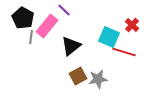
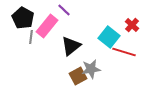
cyan square: rotated 15 degrees clockwise
gray star: moved 7 px left, 10 px up
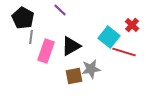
purple line: moved 4 px left
pink rectangle: moved 1 px left, 25 px down; rotated 20 degrees counterclockwise
black triangle: rotated 10 degrees clockwise
brown square: moved 4 px left; rotated 18 degrees clockwise
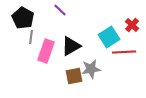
cyan square: rotated 20 degrees clockwise
red line: rotated 20 degrees counterclockwise
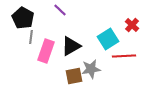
cyan square: moved 1 px left, 2 px down
red line: moved 4 px down
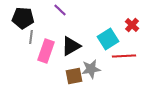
black pentagon: rotated 25 degrees counterclockwise
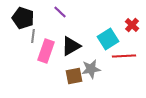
purple line: moved 2 px down
black pentagon: rotated 15 degrees clockwise
gray line: moved 2 px right, 1 px up
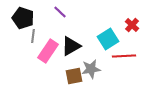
pink rectangle: moved 2 px right; rotated 15 degrees clockwise
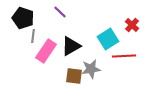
pink rectangle: moved 2 px left
brown square: rotated 18 degrees clockwise
